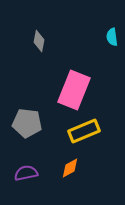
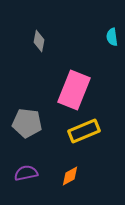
orange diamond: moved 8 px down
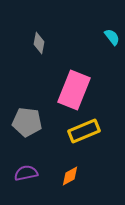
cyan semicircle: rotated 150 degrees clockwise
gray diamond: moved 2 px down
gray pentagon: moved 1 px up
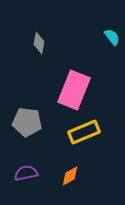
yellow rectangle: moved 1 px down
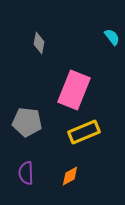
purple semicircle: rotated 80 degrees counterclockwise
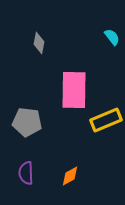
pink rectangle: rotated 21 degrees counterclockwise
yellow rectangle: moved 22 px right, 12 px up
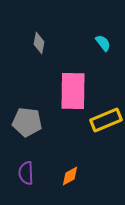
cyan semicircle: moved 9 px left, 6 px down
pink rectangle: moved 1 px left, 1 px down
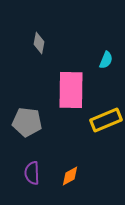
cyan semicircle: moved 3 px right, 17 px down; rotated 60 degrees clockwise
pink rectangle: moved 2 px left, 1 px up
purple semicircle: moved 6 px right
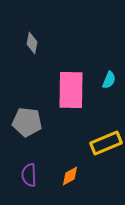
gray diamond: moved 7 px left
cyan semicircle: moved 3 px right, 20 px down
yellow rectangle: moved 23 px down
purple semicircle: moved 3 px left, 2 px down
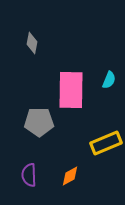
gray pentagon: moved 12 px right; rotated 8 degrees counterclockwise
